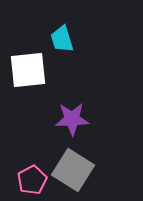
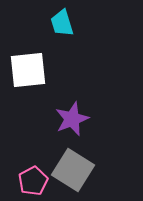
cyan trapezoid: moved 16 px up
purple star: rotated 20 degrees counterclockwise
pink pentagon: moved 1 px right, 1 px down
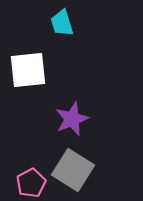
pink pentagon: moved 2 px left, 2 px down
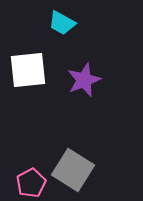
cyan trapezoid: rotated 44 degrees counterclockwise
purple star: moved 12 px right, 39 px up
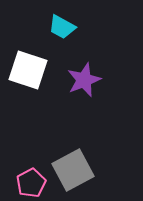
cyan trapezoid: moved 4 px down
white square: rotated 24 degrees clockwise
gray square: rotated 30 degrees clockwise
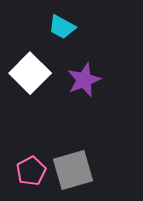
white square: moved 2 px right, 3 px down; rotated 27 degrees clockwise
gray square: rotated 12 degrees clockwise
pink pentagon: moved 12 px up
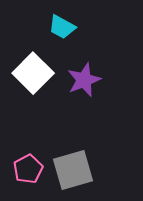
white square: moved 3 px right
pink pentagon: moved 3 px left, 2 px up
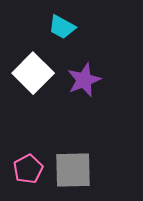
gray square: rotated 15 degrees clockwise
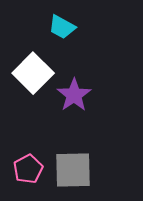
purple star: moved 10 px left, 15 px down; rotated 12 degrees counterclockwise
